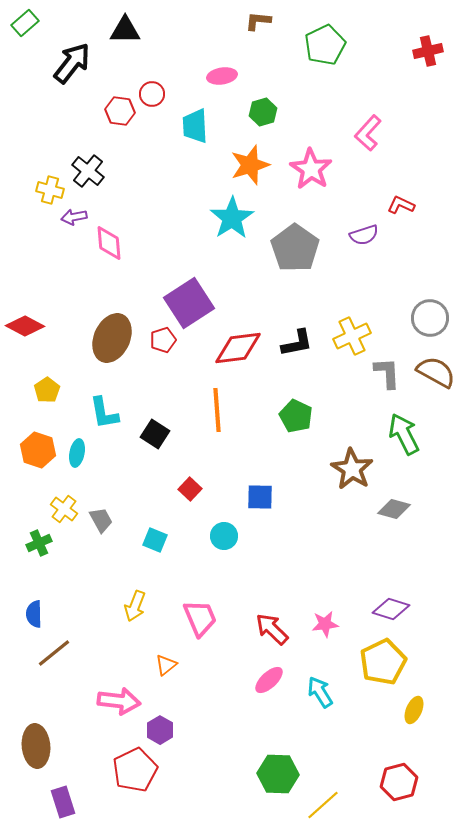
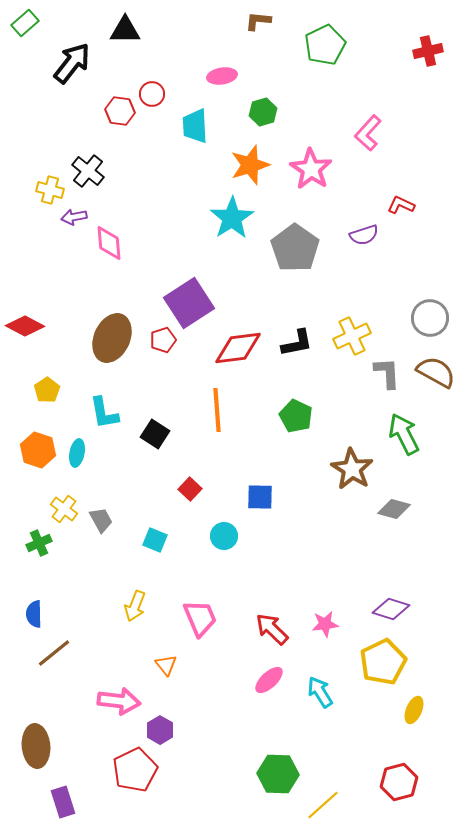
orange triangle at (166, 665): rotated 30 degrees counterclockwise
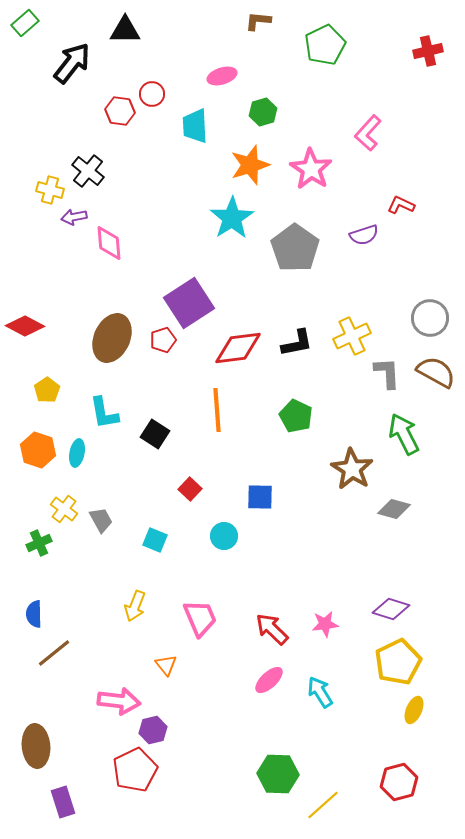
pink ellipse at (222, 76): rotated 8 degrees counterclockwise
yellow pentagon at (383, 662): moved 15 px right
purple hexagon at (160, 730): moved 7 px left; rotated 16 degrees clockwise
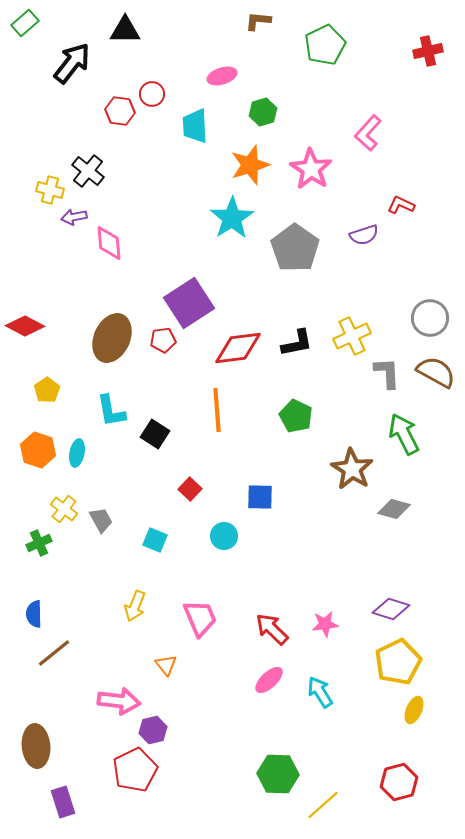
red pentagon at (163, 340): rotated 10 degrees clockwise
cyan L-shape at (104, 413): moved 7 px right, 2 px up
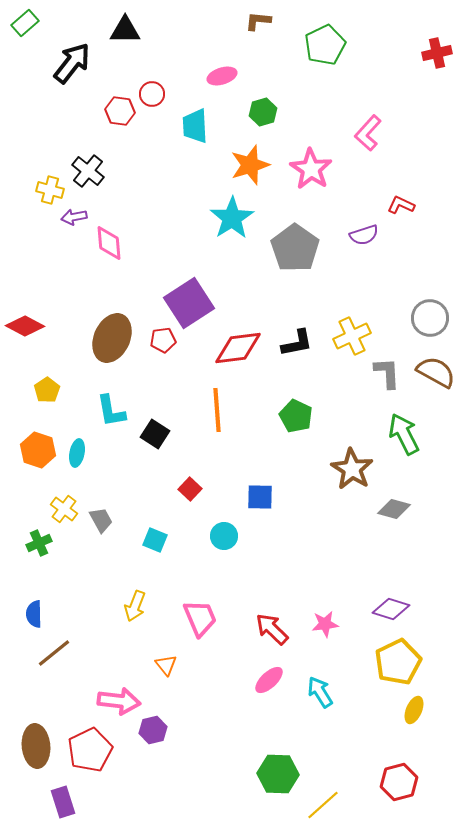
red cross at (428, 51): moved 9 px right, 2 px down
red pentagon at (135, 770): moved 45 px left, 20 px up
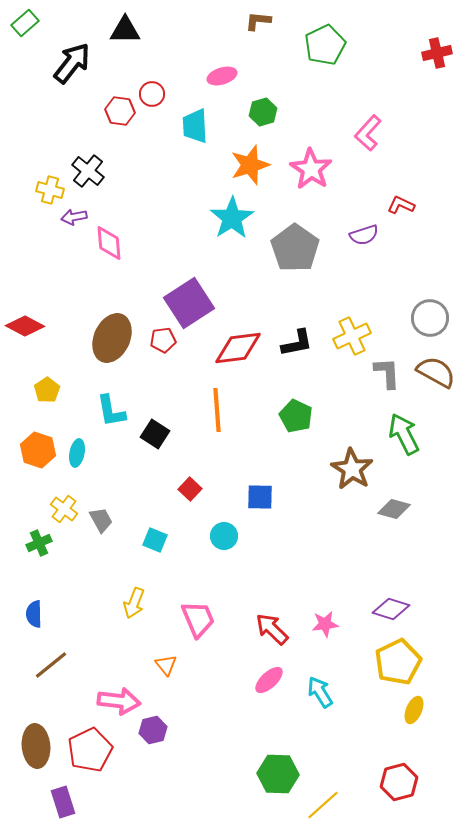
yellow arrow at (135, 606): moved 1 px left, 3 px up
pink trapezoid at (200, 618): moved 2 px left, 1 px down
brown line at (54, 653): moved 3 px left, 12 px down
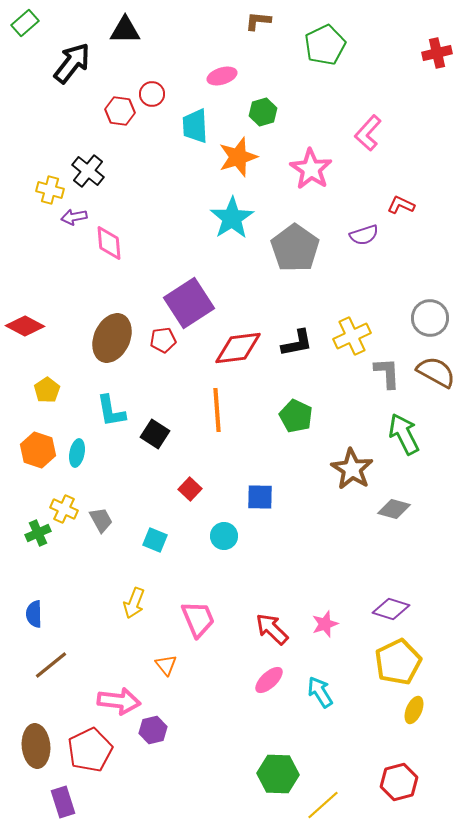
orange star at (250, 165): moved 12 px left, 8 px up
yellow cross at (64, 509): rotated 12 degrees counterclockwise
green cross at (39, 543): moved 1 px left, 10 px up
pink star at (325, 624): rotated 12 degrees counterclockwise
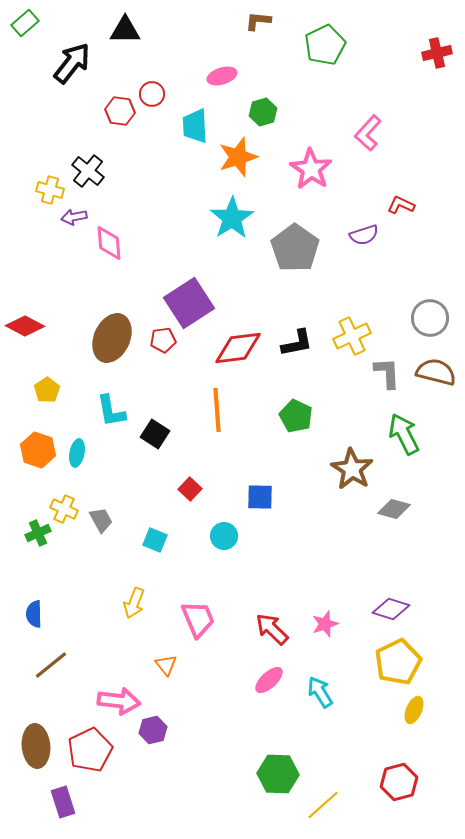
brown semicircle at (436, 372): rotated 15 degrees counterclockwise
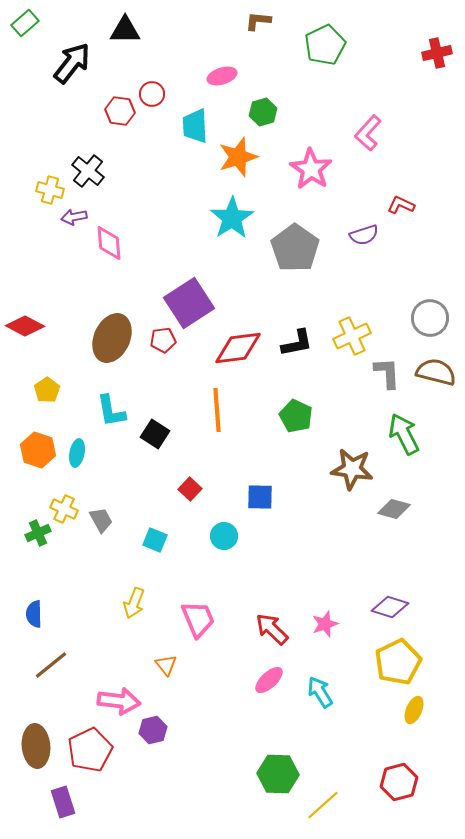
brown star at (352, 469): rotated 24 degrees counterclockwise
purple diamond at (391, 609): moved 1 px left, 2 px up
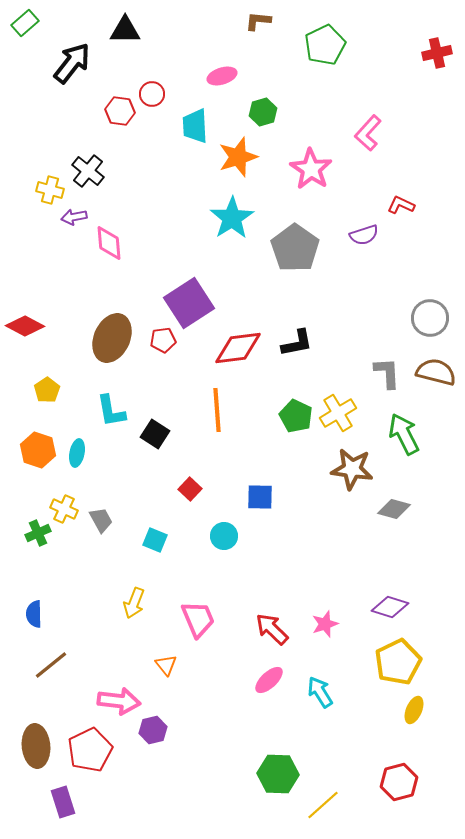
yellow cross at (352, 336): moved 14 px left, 77 px down; rotated 6 degrees counterclockwise
